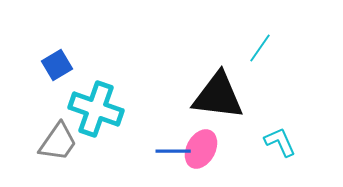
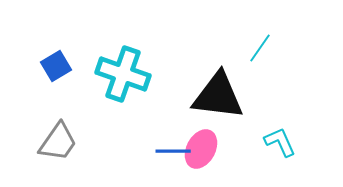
blue square: moved 1 px left, 1 px down
cyan cross: moved 27 px right, 35 px up
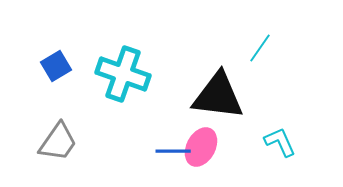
pink ellipse: moved 2 px up
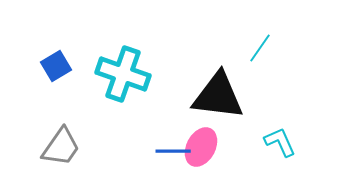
gray trapezoid: moved 3 px right, 5 px down
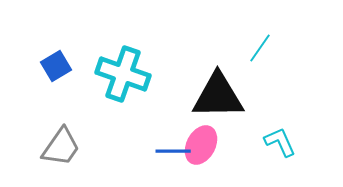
black triangle: rotated 8 degrees counterclockwise
pink ellipse: moved 2 px up
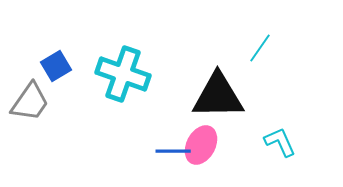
gray trapezoid: moved 31 px left, 45 px up
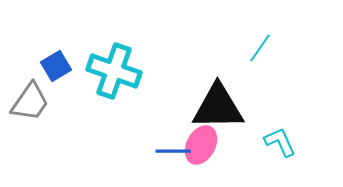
cyan cross: moved 9 px left, 3 px up
black triangle: moved 11 px down
